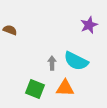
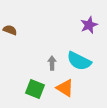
cyan semicircle: moved 3 px right
orange triangle: rotated 30 degrees clockwise
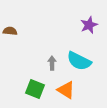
brown semicircle: moved 1 px down; rotated 16 degrees counterclockwise
orange triangle: moved 1 px right, 2 px down
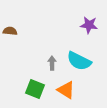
purple star: rotated 30 degrees clockwise
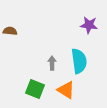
cyan semicircle: rotated 125 degrees counterclockwise
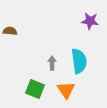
purple star: moved 1 px right, 4 px up
orange triangle: rotated 24 degrees clockwise
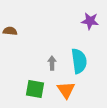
green square: rotated 12 degrees counterclockwise
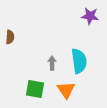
purple star: moved 5 px up
brown semicircle: moved 6 px down; rotated 88 degrees clockwise
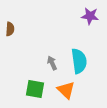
brown semicircle: moved 8 px up
gray arrow: rotated 24 degrees counterclockwise
orange triangle: rotated 12 degrees counterclockwise
